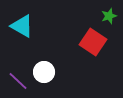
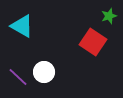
purple line: moved 4 px up
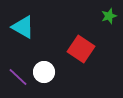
cyan triangle: moved 1 px right, 1 px down
red square: moved 12 px left, 7 px down
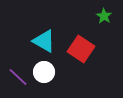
green star: moved 5 px left; rotated 21 degrees counterclockwise
cyan triangle: moved 21 px right, 14 px down
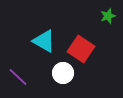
green star: moved 4 px right; rotated 21 degrees clockwise
white circle: moved 19 px right, 1 px down
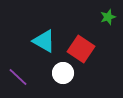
green star: moved 1 px down
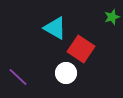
green star: moved 4 px right
cyan triangle: moved 11 px right, 13 px up
white circle: moved 3 px right
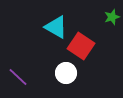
cyan triangle: moved 1 px right, 1 px up
red square: moved 3 px up
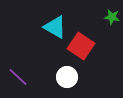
green star: rotated 28 degrees clockwise
cyan triangle: moved 1 px left
white circle: moved 1 px right, 4 px down
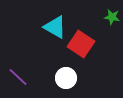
red square: moved 2 px up
white circle: moved 1 px left, 1 px down
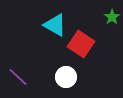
green star: rotated 28 degrees clockwise
cyan triangle: moved 2 px up
white circle: moved 1 px up
